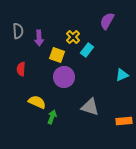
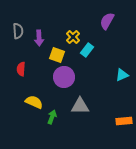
yellow semicircle: moved 3 px left
gray triangle: moved 10 px left, 1 px up; rotated 18 degrees counterclockwise
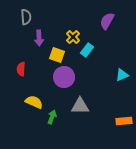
gray semicircle: moved 8 px right, 14 px up
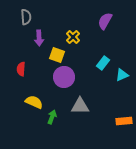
purple semicircle: moved 2 px left
cyan rectangle: moved 16 px right, 13 px down
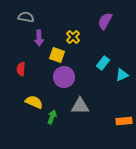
gray semicircle: rotated 77 degrees counterclockwise
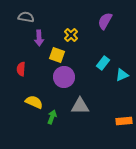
yellow cross: moved 2 px left, 2 px up
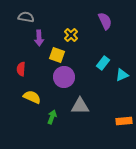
purple semicircle: rotated 126 degrees clockwise
yellow semicircle: moved 2 px left, 5 px up
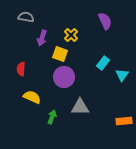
purple arrow: moved 3 px right; rotated 21 degrees clockwise
yellow square: moved 3 px right, 1 px up
cyan triangle: rotated 32 degrees counterclockwise
gray triangle: moved 1 px down
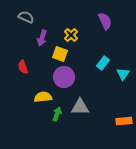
gray semicircle: rotated 14 degrees clockwise
red semicircle: moved 2 px right, 2 px up; rotated 24 degrees counterclockwise
cyan triangle: moved 1 px right, 1 px up
yellow semicircle: moved 11 px right; rotated 30 degrees counterclockwise
green arrow: moved 5 px right, 3 px up
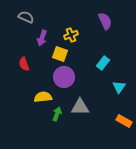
yellow cross: rotated 24 degrees clockwise
red semicircle: moved 1 px right, 3 px up
cyan triangle: moved 4 px left, 13 px down
orange rectangle: rotated 35 degrees clockwise
